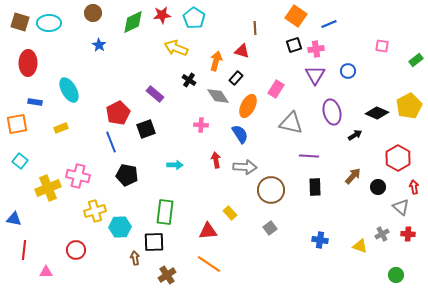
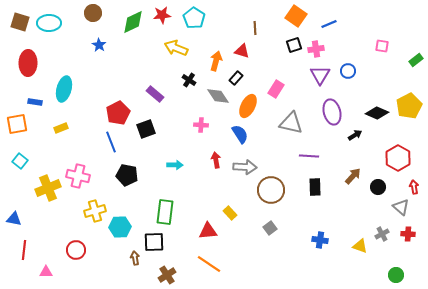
purple triangle at (315, 75): moved 5 px right
cyan ellipse at (69, 90): moved 5 px left, 1 px up; rotated 45 degrees clockwise
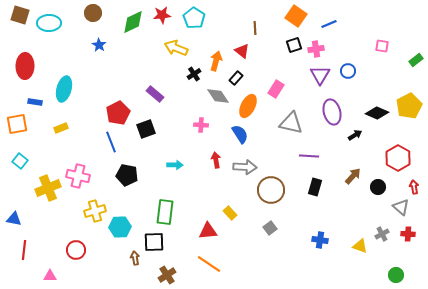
brown square at (20, 22): moved 7 px up
red triangle at (242, 51): rotated 21 degrees clockwise
red ellipse at (28, 63): moved 3 px left, 3 px down
black cross at (189, 80): moved 5 px right, 6 px up; rotated 24 degrees clockwise
black rectangle at (315, 187): rotated 18 degrees clockwise
pink triangle at (46, 272): moved 4 px right, 4 px down
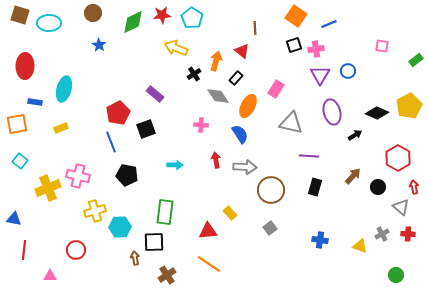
cyan pentagon at (194, 18): moved 2 px left
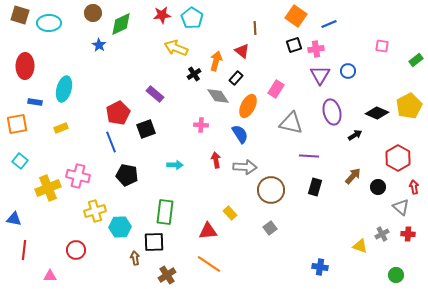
green diamond at (133, 22): moved 12 px left, 2 px down
blue cross at (320, 240): moved 27 px down
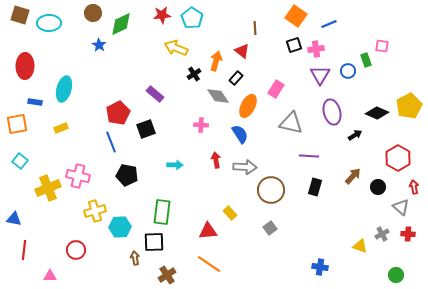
green rectangle at (416, 60): moved 50 px left; rotated 72 degrees counterclockwise
green rectangle at (165, 212): moved 3 px left
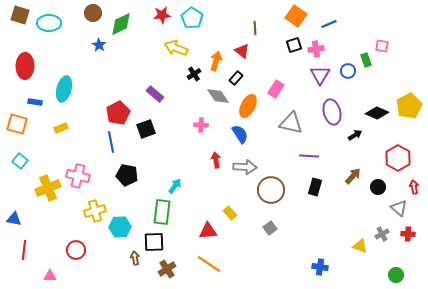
orange square at (17, 124): rotated 25 degrees clockwise
blue line at (111, 142): rotated 10 degrees clockwise
cyan arrow at (175, 165): moved 21 px down; rotated 56 degrees counterclockwise
gray triangle at (401, 207): moved 2 px left, 1 px down
brown cross at (167, 275): moved 6 px up
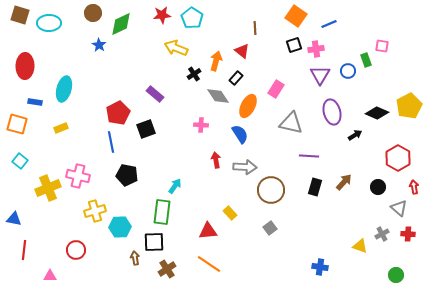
brown arrow at (353, 176): moved 9 px left, 6 px down
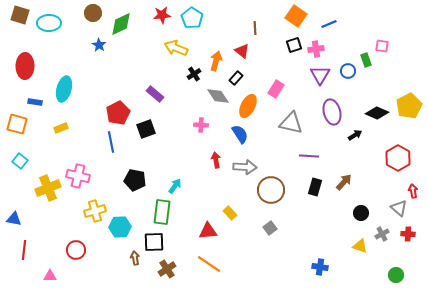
black pentagon at (127, 175): moved 8 px right, 5 px down
black circle at (378, 187): moved 17 px left, 26 px down
red arrow at (414, 187): moved 1 px left, 4 px down
